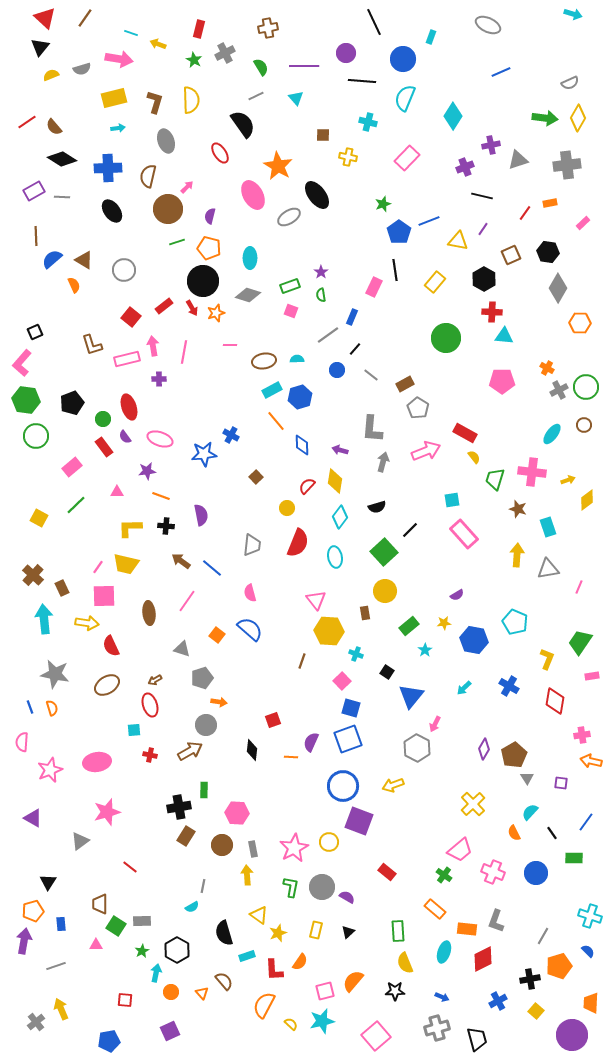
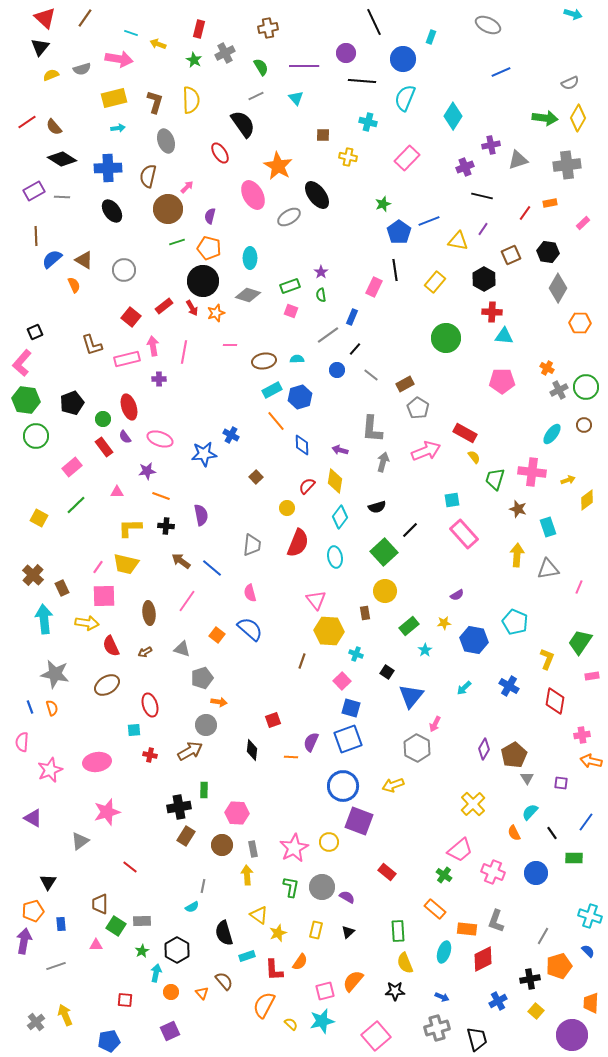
brown arrow at (155, 680): moved 10 px left, 28 px up
yellow arrow at (61, 1009): moved 4 px right, 6 px down
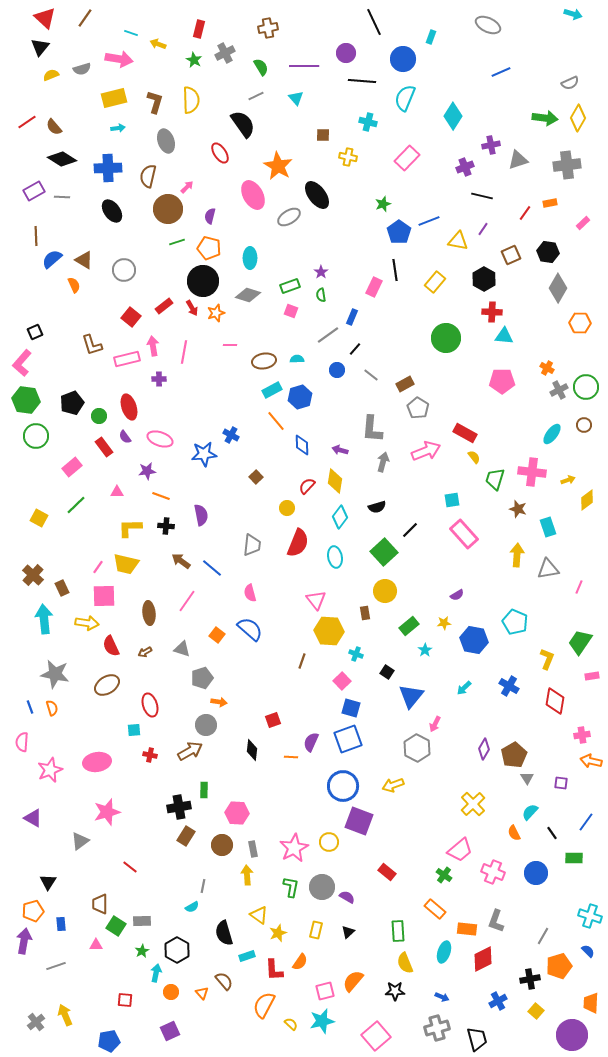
green circle at (103, 419): moved 4 px left, 3 px up
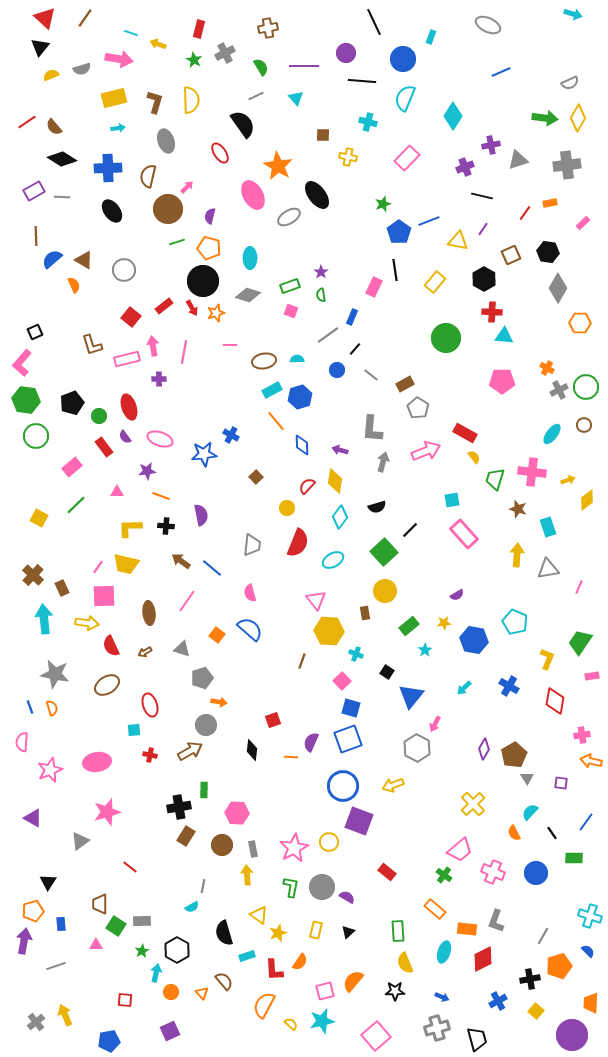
cyan ellipse at (335, 557): moved 2 px left, 3 px down; rotated 70 degrees clockwise
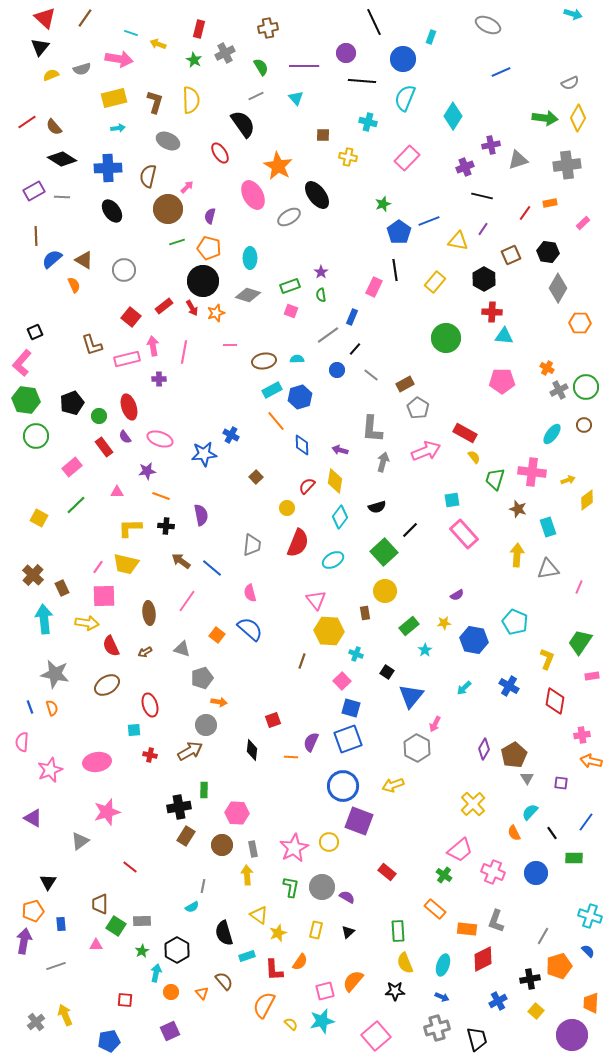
gray ellipse at (166, 141): moved 2 px right; rotated 45 degrees counterclockwise
cyan ellipse at (444, 952): moved 1 px left, 13 px down
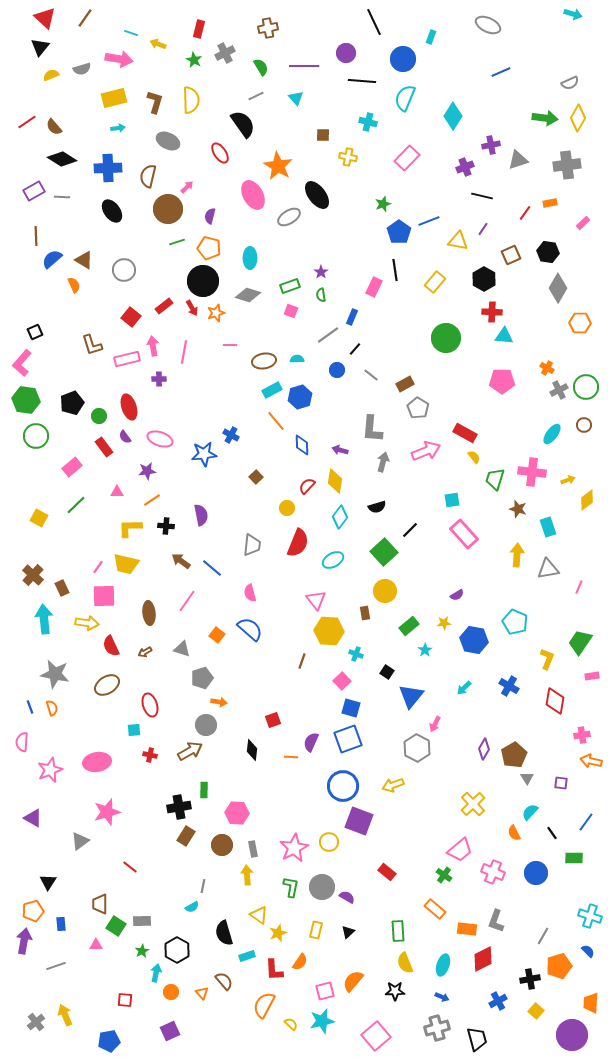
orange line at (161, 496): moved 9 px left, 4 px down; rotated 54 degrees counterclockwise
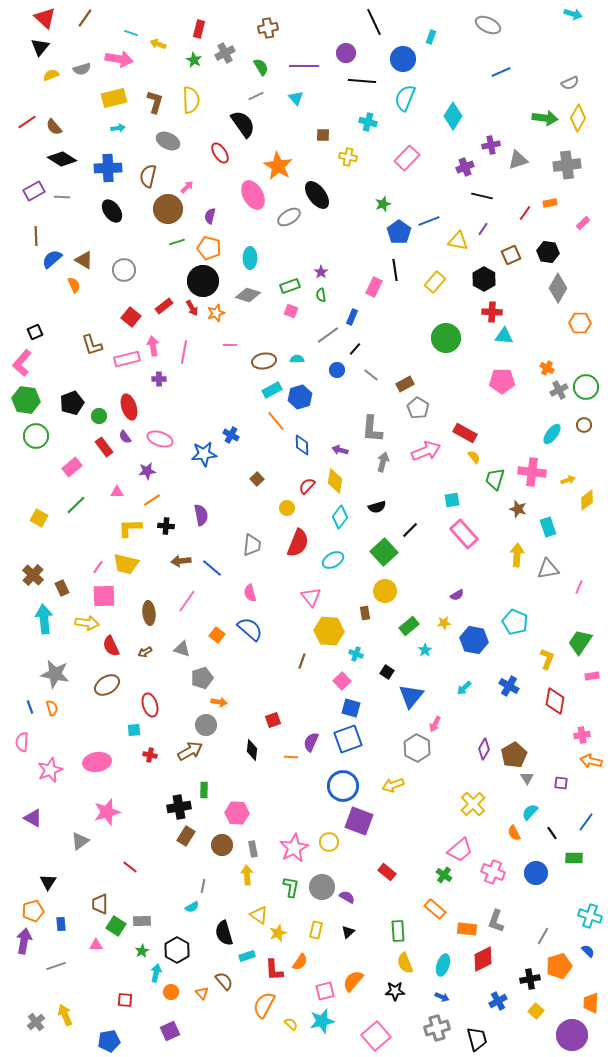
brown square at (256, 477): moved 1 px right, 2 px down
brown arrow at (181, 561): rotated 42 degrees counterclockwise
pink triangle at (316, 600): moved 5 px left, 3 px up
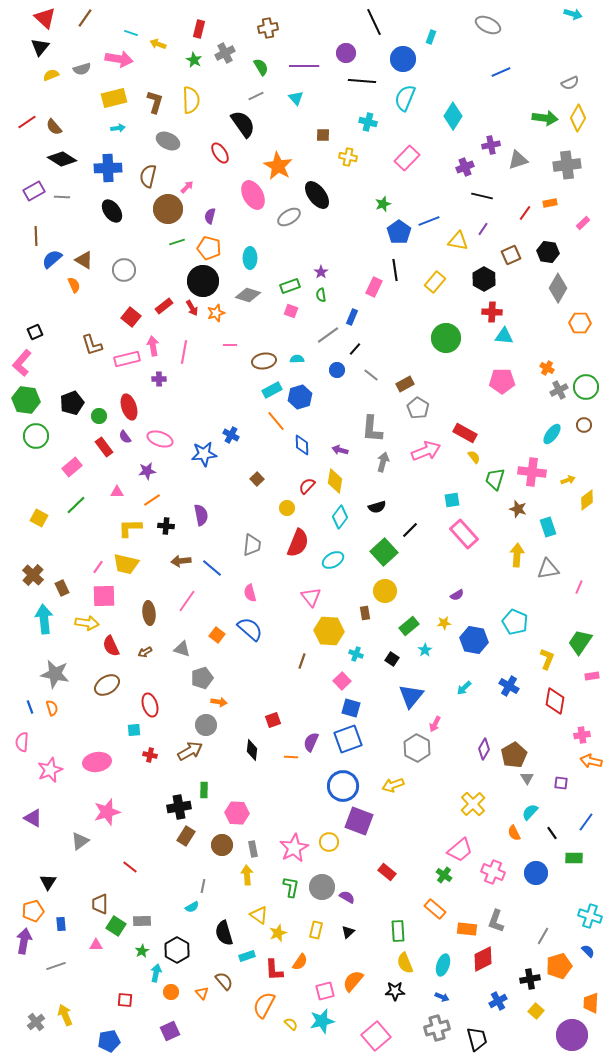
black square at (387, 672): moved 5 px right, 13 px up
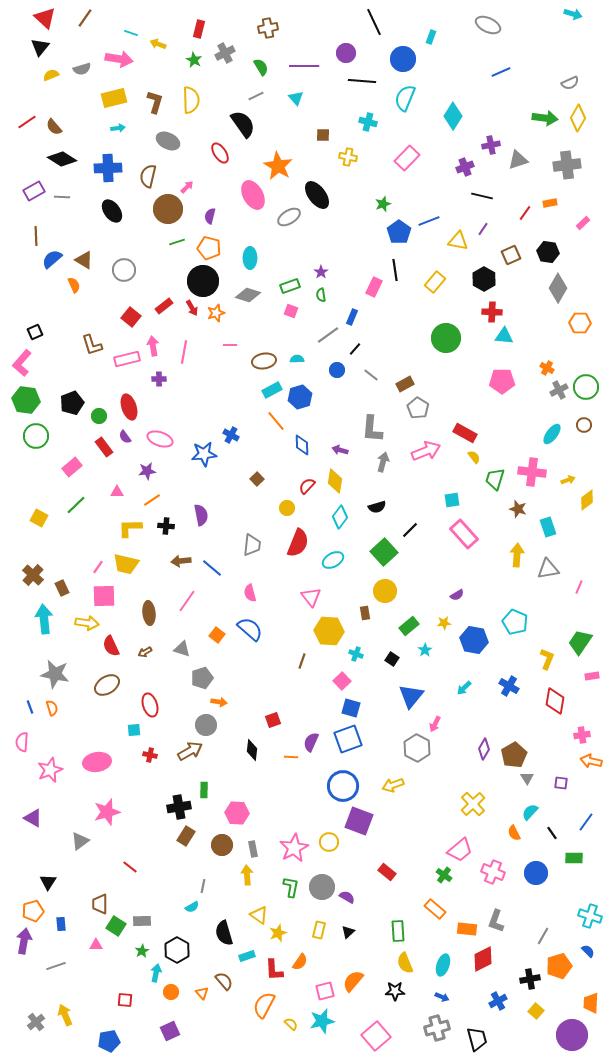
yellow rectangle at (316, 930): moved 3 px right
